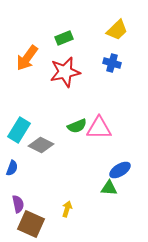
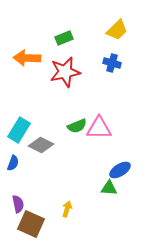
orange arrow: rotated 56 degrees clockwise
blue semicircle: moved 1 px right, 5 px up
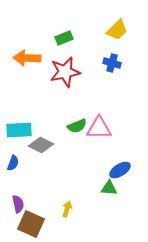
cyan rectangle: rotated 55 degrees clockwise
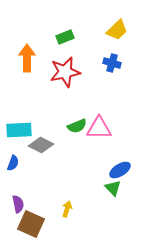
green rectangle: moved 1 px right, 1 px up
orange arrow: rotated 88 degrees clockwise
green triangle: moved 4 px right; rotated 42 degrees clockwise
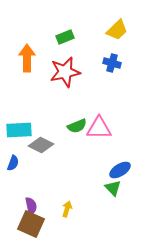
purple semicircle: moved 13 px right, 2 px down
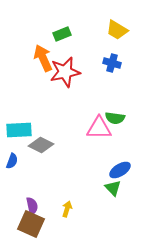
yellow trapezoid: rotated 75 degrees clockwise
green rectangle: moved 3 px left, 3 px up
orange arrow: moved 16 px right; rotated 24 degrees counterclockwise
green semicircle: moved 38 px right, 8 px up; rotated 30 degrees clockwise
blue semicircle: moved 1 px left, 2 px up
purple semicircle: moved 1 px right
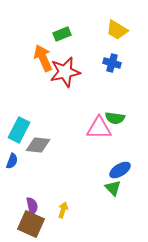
cyan rectangle: rotated 60 degrees counterclockwise
gray diamond: moved 3 px left; rotated 20 degrees counterclockwise
yellow arrow: moved 4 px left, 1 px down
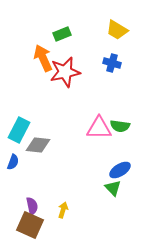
green semicircle: moved 5 px right, 8 px down
blue semicircle: moved 1 px right, 1 px down
brown square: moved 1 px left, 1 px down
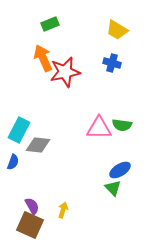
green rectangle: moved 12 px left, 10 px up
green semicircle: moved 2 px right, 1 px up
purple semicircle: rotated 18 degrees counterclockwise
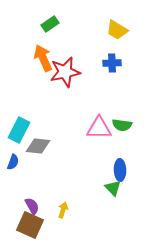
green rectangle: rotated 12 degrees counterclockwise
blue cross: rotated 18 degrees counterclockwise
gray diamond: moved 1 px down
blue ellipse: rotated 60 degrees counterclockwise
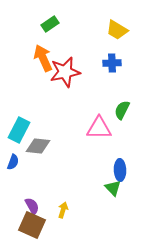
green semicircle: moved 15 px up; rotated 108 degrees clockwise
brown square: moved 2 px right
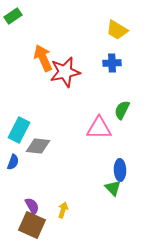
green rectangle: moved 37 px left, 8 px up
